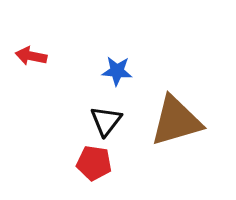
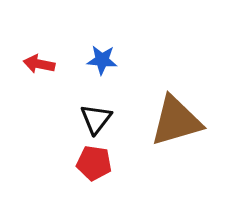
red arrow: moved 8 px right, 8 px down
blue star: moved 15 px left, 11 px up
black triangle: moved 10 px left, 2 px up
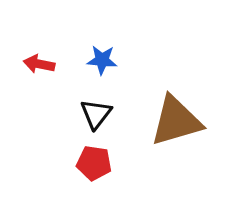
black triangle: moved 5 px up
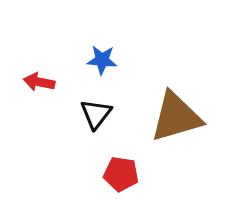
red arrow: moved 18 px down
brown triangle: moved 4 px up
red pentagon: moved 27 px right, 11 px down
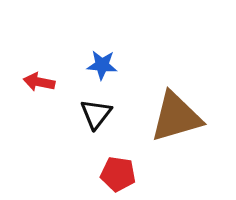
blue star: moved 5 px down
red pentagon: moved 3 px left
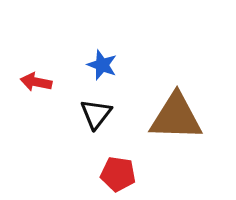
blue star: rotated 16 degrees clockwise
red arrow: moved 3 px left
brown triangle: rotated 18 degrees clockwise
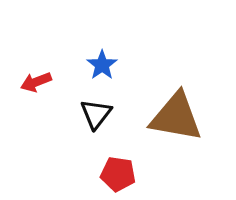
blue star: rotated 16 degrees clockwise
red arrow: rotated 32 degrees counterclockwise
brown triangle: rotated 8 degrees clockwise
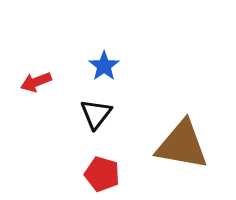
blue star: moved 2 px right, 1 px down
brown triangle: moved 6 px right, 28 px down
red pentagon: moved 16 px left; rotated 8 degrees clockwise
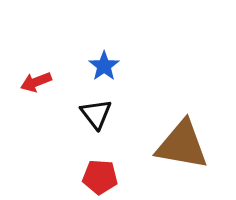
black triangle: rotated 16 degrees counterclockwise
red pentagon: moved 2 px left, 3 px down; rotated 12 degrees counterclockwise
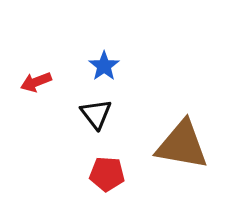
red pentagon: moved 7 px right, 3 px up
